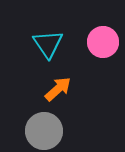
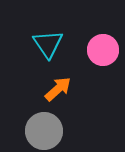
pink circle: moved 8 px down
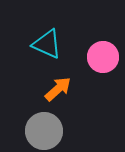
cyan triangle: moved 1 px left; rotated 32 degrees counterclockwise
pink circle: moved 7 px down
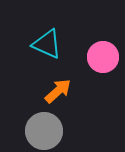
orange arrow: moved 2 px down
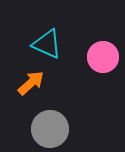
orange arrow: moved 27 px left, 8 px up
gray circle: moved 6 px right, 2 px up
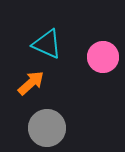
gray circle: moved 3 px left, 1 px up
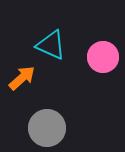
cyan triangle: moved 4 px right, 1 px down
orange arrow: moved 9 px left, 5 px up
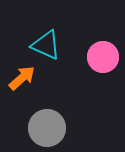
cyan triangle: moved 5 px left
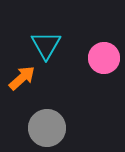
cyan triangle: rotated 36 degrees clockwise
pink circle: moved 1 px right, 1 px down
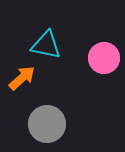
cyan triangle: rotated 48 degrees counterclockwise
gray circle: moved 4 px up
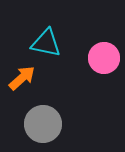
cyan triangle: moved 2 px up
gray circle: moved 4 px left
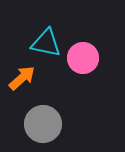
pink circle: moved 21 px left
